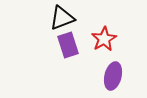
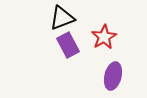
red star: moved 2 px up
purple rectangle: rotated 10 degrees counterclockwise
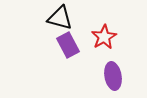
black triangle: moved 2 px left; rotated 36 degrees clockwise
purple ellipse: rotated 24 degrees counterclockwise
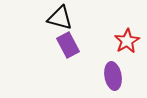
red star: moved 23 px right, 4 px down
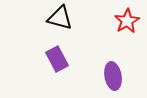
red star: moved 20 px up
purple rectangle: moved 11 px left, 14 px down
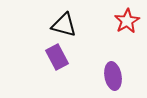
black triangle: moved 4 px right, 7 px down
purple rectangle: moved 2 px up
